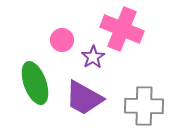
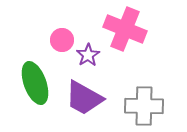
pink cross: moved 3 px right
purple star: moved 5 px left, 2 px up
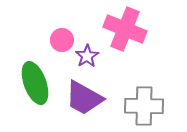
purple star: moved 1 px left, 1 px down
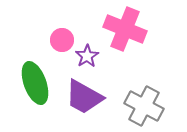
purple trapezoid: moved 1 px up
gray cross: rotated 27 degrees clockwise
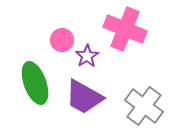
gray cross: rotated 9 degrees clockwise
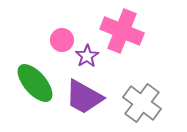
pink cross: moved 3 px left, 2 px down
green ellipse: rotated 21 degrees counterclockwise
gray cross: moved 2 px left, 3 px up
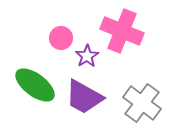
pink circle: moved 1 px left, 2 px up
green ellipse: moved 2 px down; rotated 12 degrees counterclockwise
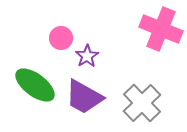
pink cross: moved 39 px right, 2 px up
gray cross: rotated 9 degrees clockwise
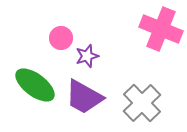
purple star: rotated 15 degrees clockwise
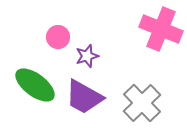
pink circle: moved 3 px left, 1 px up
